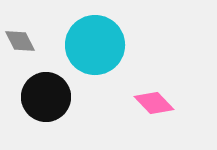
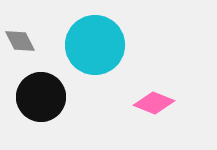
black circle: moved 5 px left
pink diamond: rotated 24 degrees counterclockwise
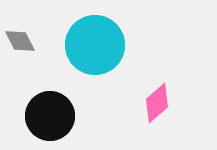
black circle: moved 9 px right, 19 px down
pink diamond: moved 3 px right; rotated 63 degrees counterclockwise
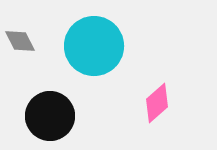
cyan circle: moved 1 px left, 1 px down
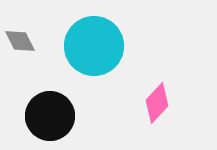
pink diamond: rotated 6 degrees counterclockwise
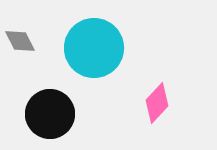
cyan circle: moved 2 px down
black circle: moved 2 px up
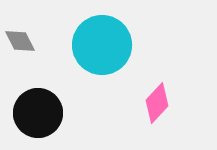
cyan circle: moved 8 px right, 3 px up
black circle: moved 12 px left, 1 px up
